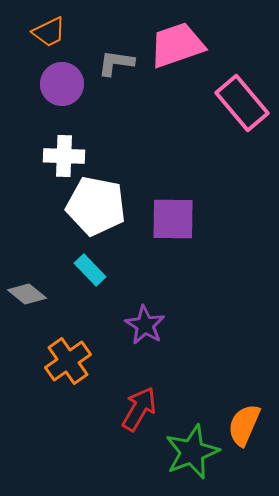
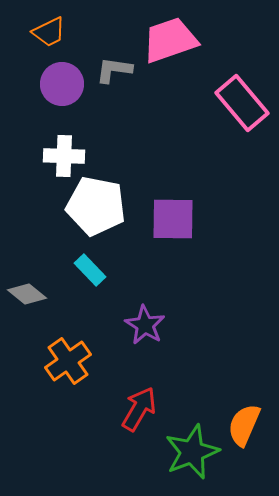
pink trapezoid: moved 7 px left, 5 px up
gray L-shape: moved 2 px left, 7 px down
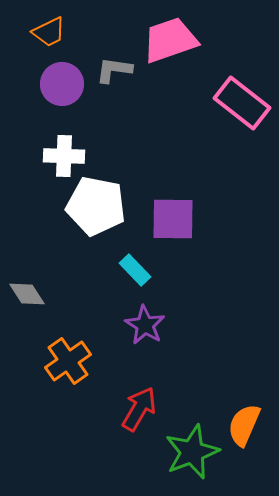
pink rectangle: rotated 12 degrees counterclockwise
cyan rectangle: moved 45 px right
gray diamond: rotated 18 degrees clockwise
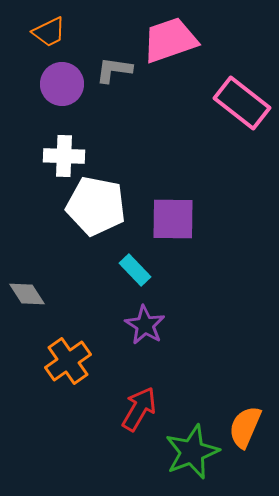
orange semicircle: moved 1 px right, 2 px down
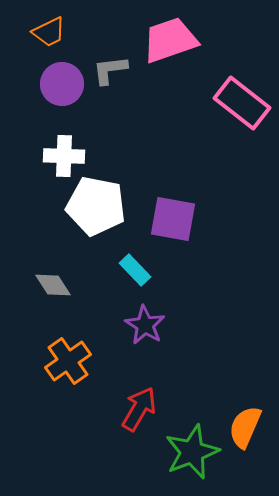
gray L-shape: moved 4 px left; rotated 15 degrees counterclockwise
purple square: rotated 9 degrees clockwise
gray diamond: moved 26 px right, 9 px up
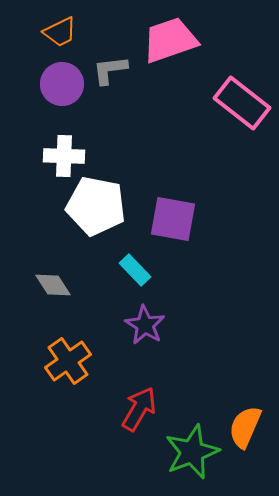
orange trapezoid: moved 11 px right
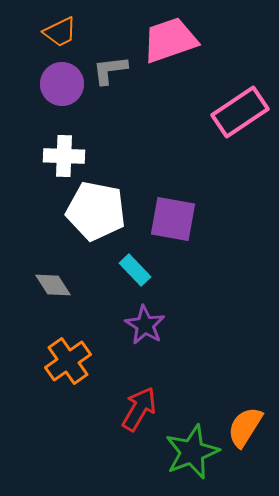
pink rectangle: moved 2 px left, 9 px down; rotated 72 degrees counterclockwise
white pentagon: moved 5 px down
orange semicircle: rotated 9 degrees clockwise
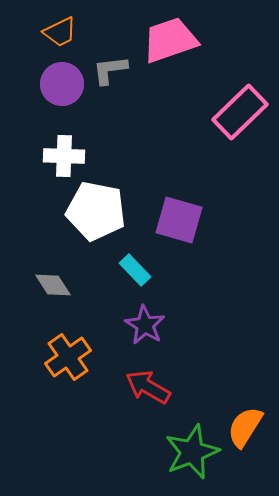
pink rectangle: rotated 10 degrees counterclockwise
purple square: moved 6 px right, 1 px down; rotated 6 degrees clockwise
orange cross: moved 4 px up
red arrow: moved 9 px right, 22 px up; rotated 90 degrees counterclockwise
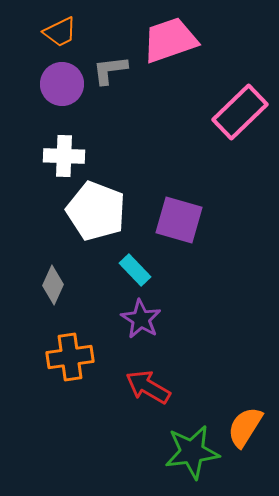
white pentagon: rotated 10 degrees clockwise
gray diamond: rotated 57 degrees clockwise
purple star: moved 4 px left, 6 px up
orange cross: moved 2 px right; rotated 27 degrees clockwise
green star: rotated 14 degrees clockwise
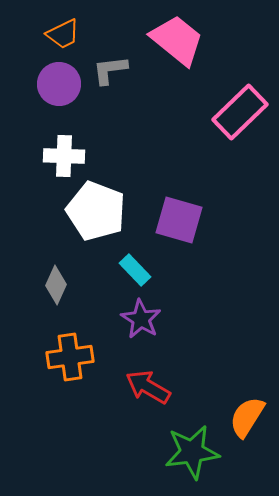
orange trapezoid: moved 3 px right, 2 px down
pink trapezoid: moved 7 px right; rotated 58 degrees clockwise
purple circle: moved 3 px left
gray diamond: moved 3 px right
orange semicircle: moved 2 px right, 10 px up
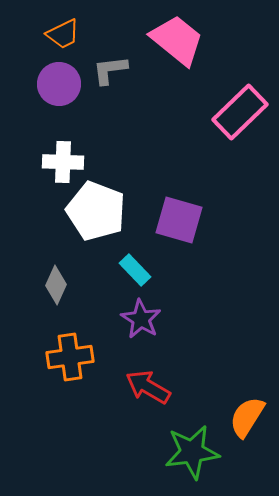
white cross: moved 1 px left, 6 px down
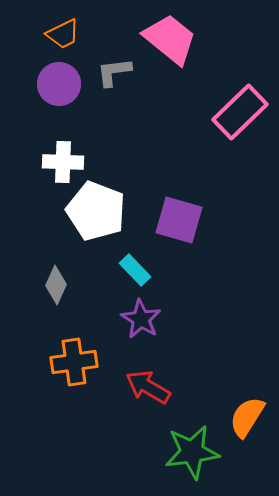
pink trapezoid: moved 7 px left, 1 px up
gray L-shape: moved 4 px right, 2 px down
orange cross: moved 4 px right, 5 px down
